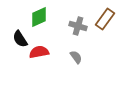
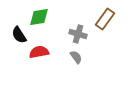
green diamond: rotated 15 degrees clockwise
gray cross: moved 8 px down
black semicircle: moved 1 px left, 4 px up
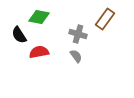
green diamond: rotated 20 degrees clockwise
gray semicircle: moved 1 px up
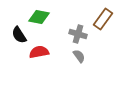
brown rectangle: moved 2 px left
gray semicircle: moved 3 px right
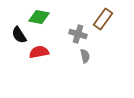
gray semicircle: moved 6 px right; rotated 24 degrees clockwise
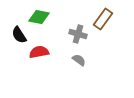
gray semicircle: moved 6 px left, 4 px down; rotated 40 degrees counterclockwise
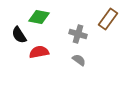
brown rectangle: moved 5 px right
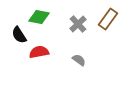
gray cross: moved 10 px up; rotated 30 degrees clockwise
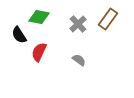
red semicircle: rotated 54 degrees counterclockwise
